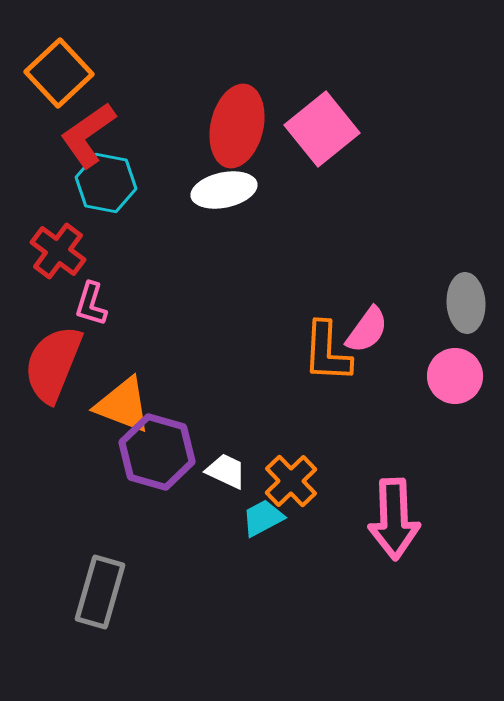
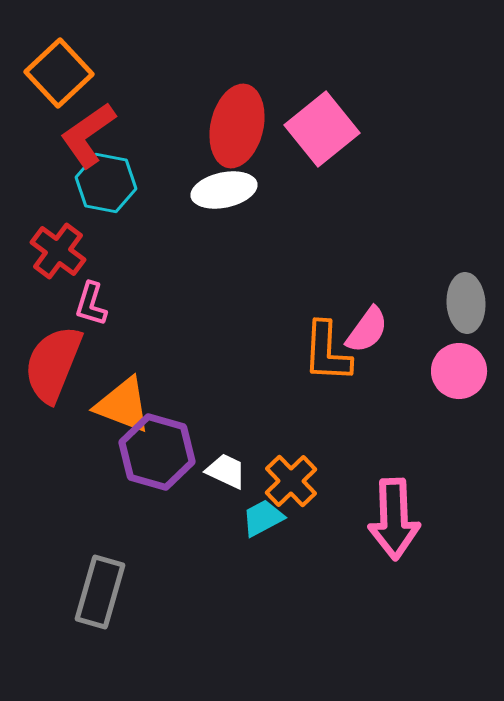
pink circle: moved 4 px right, 5 px up
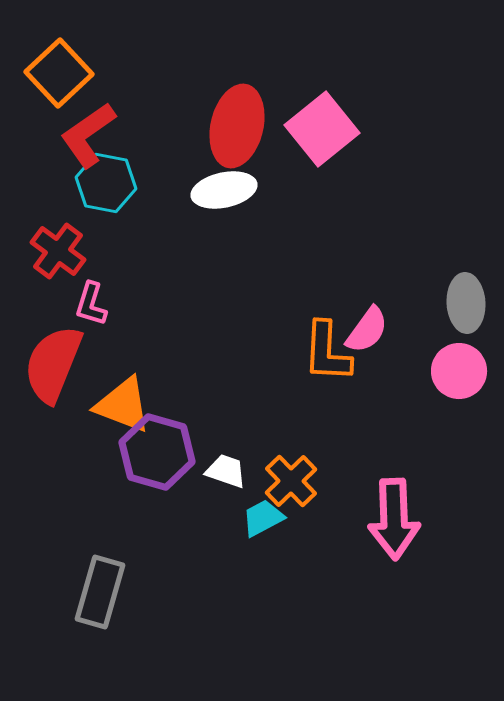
white trapezoid: rotated 6 degrees counterclockwise
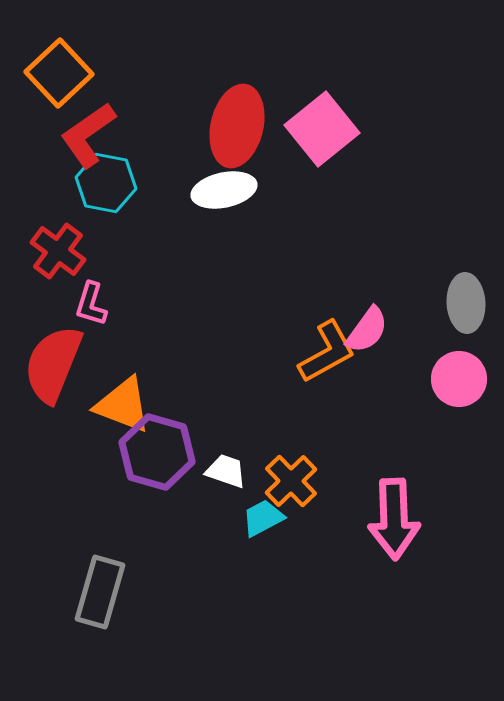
orange L-shape: rotated 122 degrees counterclockwise
pink circle: moved 8 px down
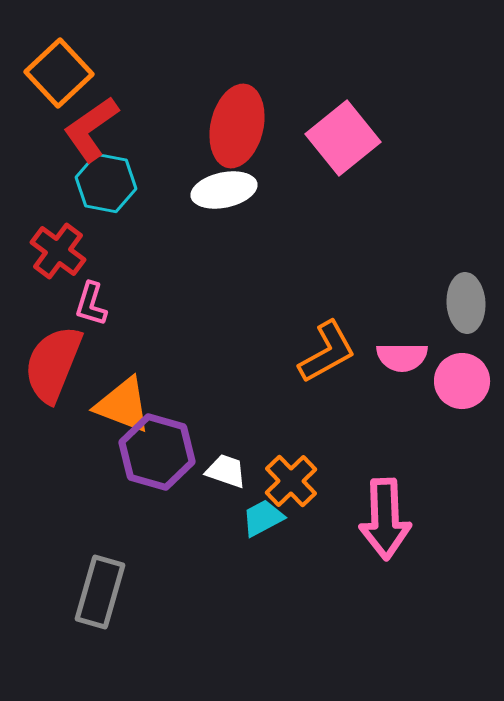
pink square: moved 21 px right, 9 px down
red L-shape: moved 3 px right, 6 px up
pink semicircle: moved 35 px right, 27 px down; rotated 54 degrees clockwise
pink circle: moved 3 px right, 2 px down
pink arrow: moved 9 px left
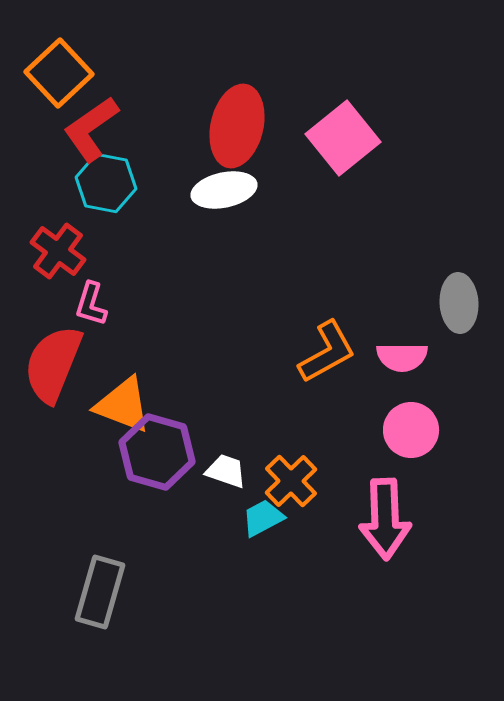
gray ellipse: moved 7 px left
pink circle: moved 51 px left, 49 px down
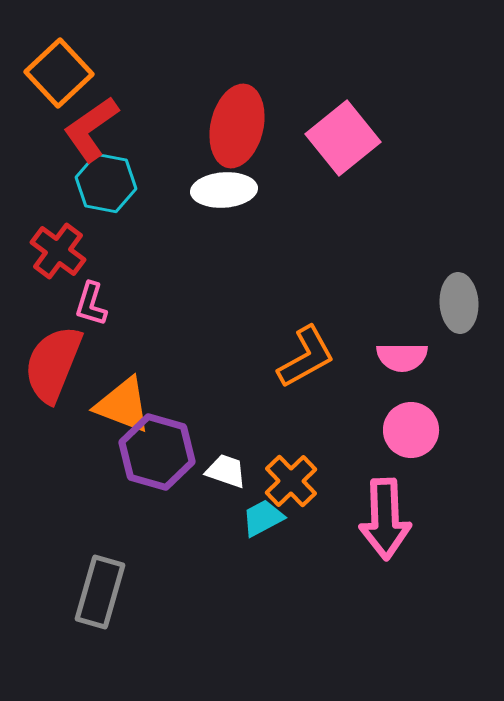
white ellipse: rotated 8 degrees clockwise
orange L-shape: moved 21 px left, 5 px down
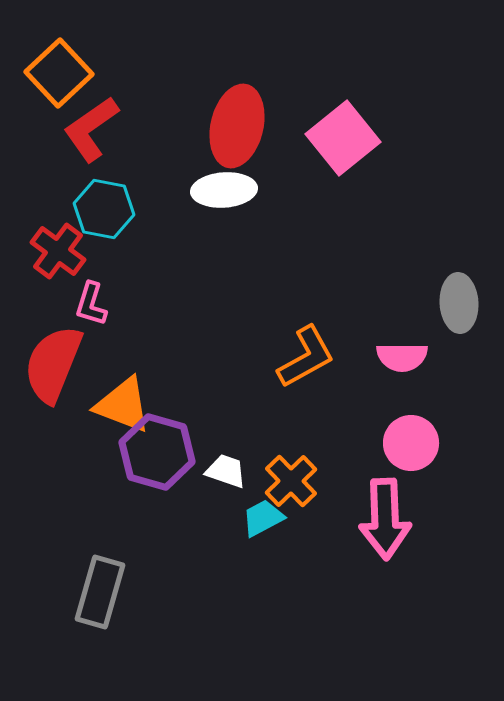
cyan hexagon: moved 2 px left, 26 px down
pink circle: moved 13 px down
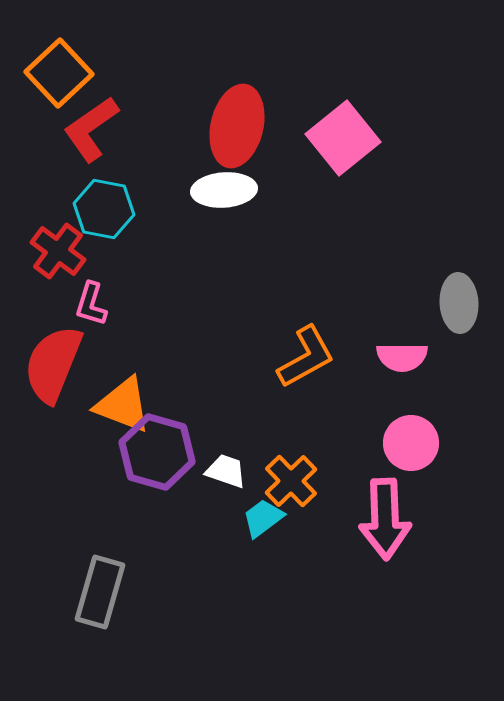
cyan trapezoid: rotated 9 degrees counterclockwise
